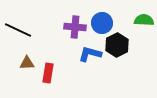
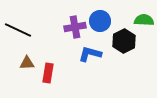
blue circle: moved 2 px left, 2 px up
purple cross: rotated 15 degrees counterclockwise
black hexagon: moved 7 px right, 4 px up
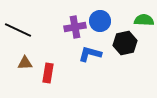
black hexagon: moved 1 px right, 2 px down; rotated 15 degrees clockwise
brown triangle: moved 2 px left
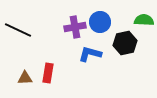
blue circle: moved 1 px down
brown triangle: moved 15 px down
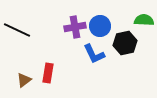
blue circle: moved 4 px down
black line: moved 1 px left
blue L-shape: moved 4 px right; rotated 130 degrees counterclockwise
brown triangle: moved 1 px left, 2 px down; rotated 35 degrees counterclockwise
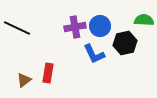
black line: moved 2 px up
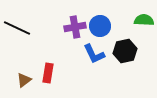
black hexagon: moved 8 px down
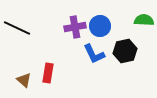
brown triangle: rotated 42 degrees counterclockwise
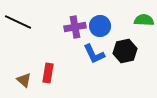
black line: moved 1 px right, 6 px up
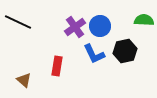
purple cross: rotated 25 degrees counterclockwise
red rectangle: moved 9 px right, 7 px up
